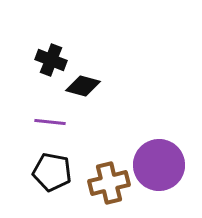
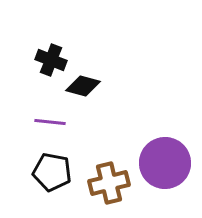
purple circle: moved 6 px right, 2 px up
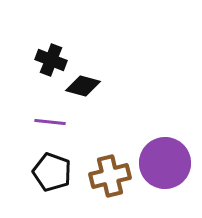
black pentagon: rotated 9 degrees clockwise
brown cross: moved 1 px right, 7 px up
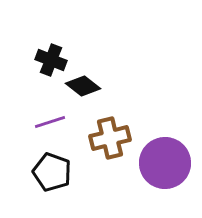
black diamond: rotated 24 degrees clockwise
purple line: rotated 24 degrees counterclockwise
brown cross: moved 38 px up
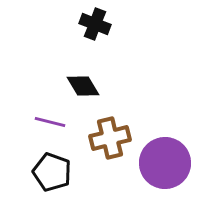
black cross: moved 44 px right, 36 px up
black diamond: rotated 20 degrees clockwise
purple line: rotated 32 degrees clockwise
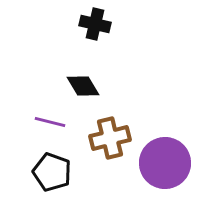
black cross: rotated 8 degrees counterclockwise
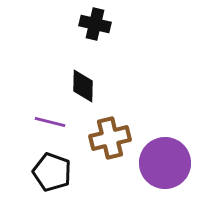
black diamond: rotated 32 degrees clockwise
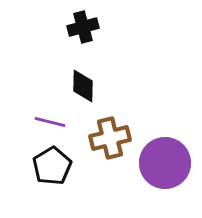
black cross: moved 12 px left, 3 px down; rotated 28 degrees counterclockwise
black pentagon: moved 6 px up; rotated 21 degrees clockwise
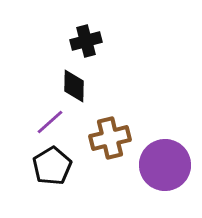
black cross: moved 3 px right, 14 px down
black diamond: moved 9 px left
purple line: rotated 56 degrees counterclockwise
purple circle: moved 2 px down
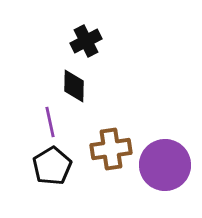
black cross: rotated 12 degrees counterclockwise
purple line: rotated 60 degrees counterclockwise
brown cross: moved 1 px right, 11 px down; rotated 6 degrees clockwise
